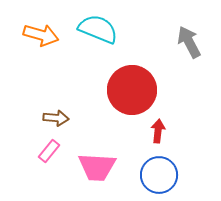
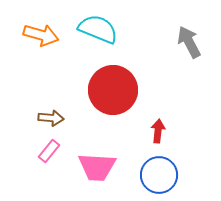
red circle: moved 19 px left
brown arrow: moved 5 px left
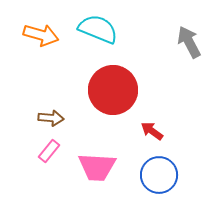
red arrow: moved 6 px left; rotated 60 degrees counterclockwise
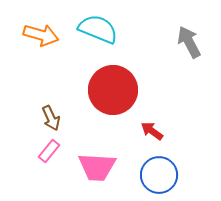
brown arrow: rotated 60 degrees clockwise
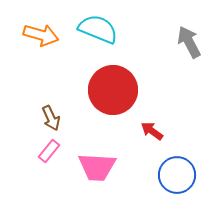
blue circle: moved 18 px right
